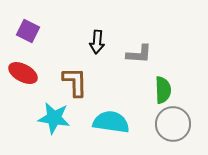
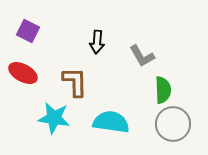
gray L-shape: moved 3 px right, 2 px down; rotated 56 degrees clockwise
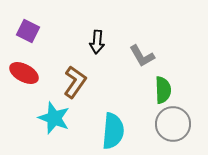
red ellipse: moved 1 px right
brown L-shape: rotated 36 degrees clockwise
cyan star: rotated 12 degrees clockwise
cyan semicircle: moved 2 px right, 9 px down; rotated 87 degrees clockwise
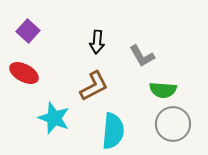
purple square: rotated 15 degrees clockwise
brown L-shape: moved 19 px right, 4 px down; rotated 28 degrees clockwise
green semicircle: rotated 96 degrees clockwise
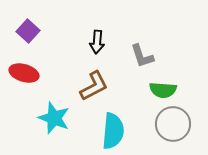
gray L-shape: rotated 12 degrees clockwise
red ellipse: rotated 12 degrees counterclockwise
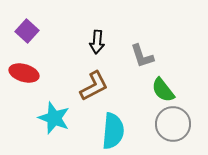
purple square: moved 1 px left
green semicircle: rotated 48 degrees clockwise
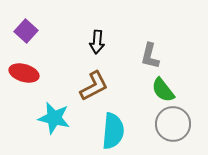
purple square: moved 1 px left
gray L-shape: moved 8 px right; rotated 32 degrees clockwise
cyan star: rotated 8 degrees counterclockwise
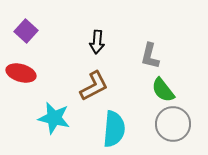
red ellipse: moved 3 px left
cyan semicircle: moved 1 px right, 2 px up
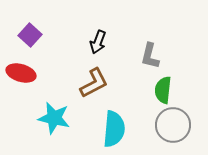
purple square: moved 4 px right, 4 px down
black arrow: moved 1 px right; rotated 15 degrees clockwise
brown L-shape: moved 3 px up
green semicircle: rotated 44 degrees clockwise
gray circle: moved 1 px down
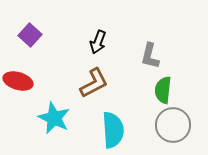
red ellipse: moved 3 px left, 8 px down
cyan star: rotated 12 degrees clockwise
cyan semicircle: moved 1 px left, 1 px down; rotated 9 degrees counterclockwise
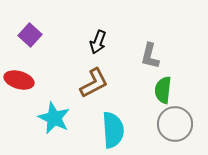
red ellipse: moved 1 px right, 1 px up
gray circle: moved 2 px right, 1 px up
